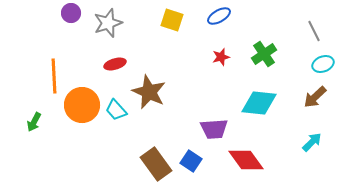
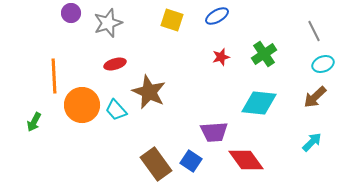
blue ellipse: moved 2 px left
purple trapezoid: moved 3 px down
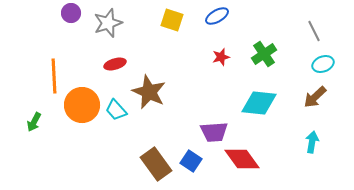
cyan arrow: rotated 35 degrees counterclockwise
red diamond: moved 4 px left, 1 px up
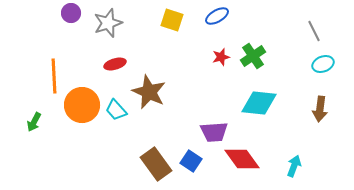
green cross: moved 11 px left, 2 px down
brown arrow: moved 5 px right, 12 px down; rotated 40 degrees counterclockwise
cyan arrow: moved 18 px left, 24 px down; rotated 10 degrees clockwise
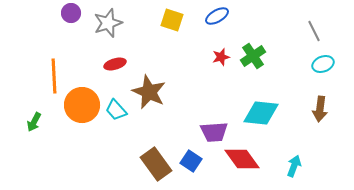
cyan diamond: moved 2 px right, 10 px down
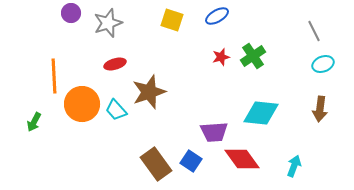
brown star: rotated 28 degrees clockwise
orange circle: moved 1 px up
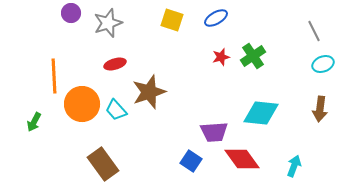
blue ellipse: moved 1 px left, 2 px down
brown rectangle: moved 53 px left
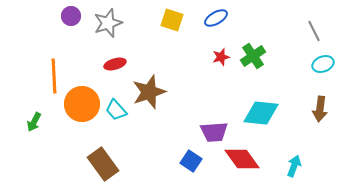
purple circle: moved 3 px down
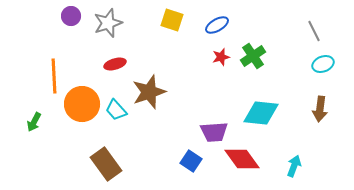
blue ellipse: moved 1 px right, 7 px down
brown rectangle: moved 3 px right
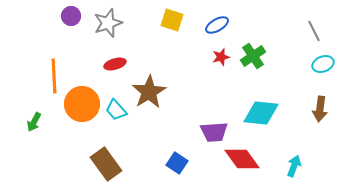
brown star: rotated 12 degrees counterclockwise
blue square: moved 14 px left, 2 px down
